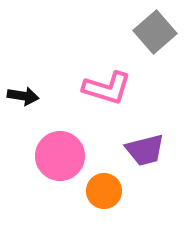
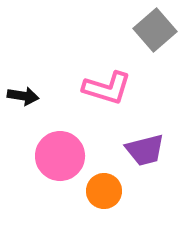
gray square: moved 2 px up
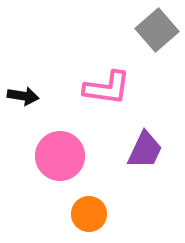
gray square: moved 2 px right
pink L-shape: rotated 9 degrees counterclockwise
purple trapezoid: rotated 51 degrees counterclockwise
orange circle: moved 15 px left, 23 px down
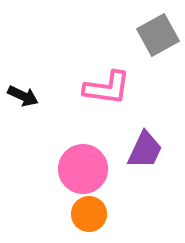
gray square: moved 1 px right, 5 px down; rotated 12 degrees clockwise
black arrow: rotated 16 degrees clockwise
pink circle: moved 23 px right, 13 px down
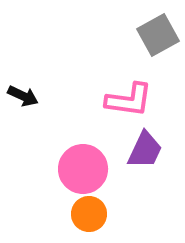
pink L-shape: moved 22 px right, 12 px down
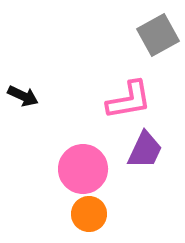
pink L-shape: rotated 18 degrees counterclockwise
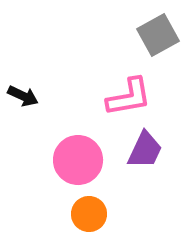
pink L-shape: moved 3 px up
pink circle: moved 5 px left, 9 px up
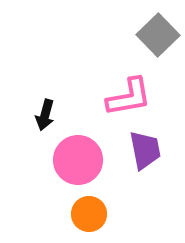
gray square: rotated 15 degrees counterclockwise
black arrow: moved 22 px right, 19 px down; rotated 80 degrees clockwise
purple trapezoid: rotated 36 degrees counterclockwise
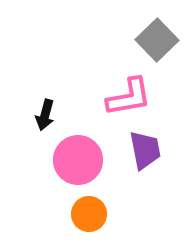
gray square: moved 1 px left, 5 px down
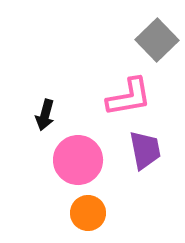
orange circle: moved 1 px left, 1 px up
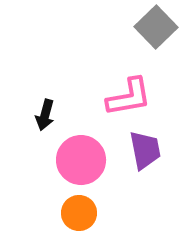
gray square: moved 1 px left, 13 px up
pink circle: moved 3 px right
orange circle: moved 9 px left
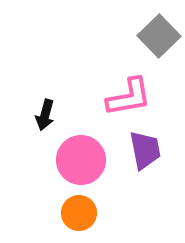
gray square: moved 3 px right, 9 px down
